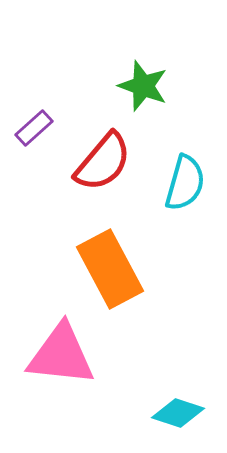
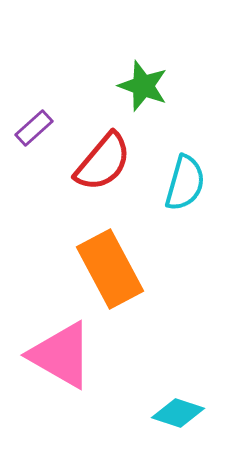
pink triangle: rotated 24 degrees clockwise
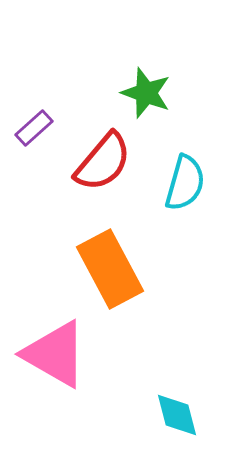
green star: moved 3 px right, 7 px down
pink triangle: moved 6 px left, 1 px up
cyan diamond: moved 1 px left, 2 px down; rotated 57 degrees clockwise
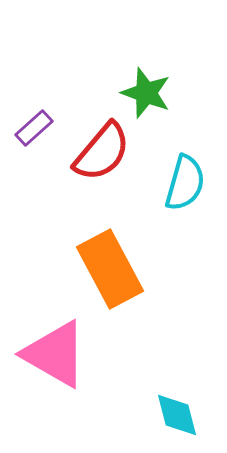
red semicircle: moved 1 px left, 10 px up
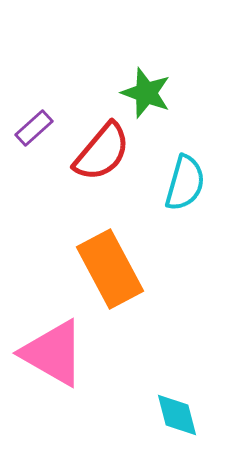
pink triangle: moved 2 px left, 1 px up
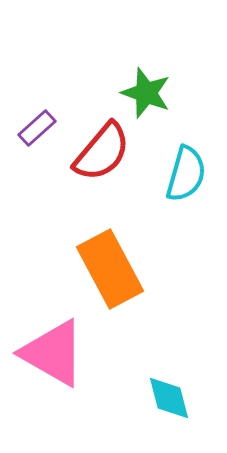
purple rectangle: moved 3 px right
cyan semicircle: moved 1 px right, 9 px up
cyan diamond: moved 8 px left, 17 px up
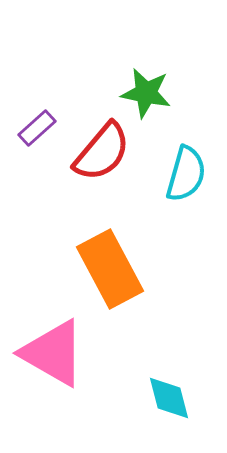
green star: rotated 9 degrees counterclockwise
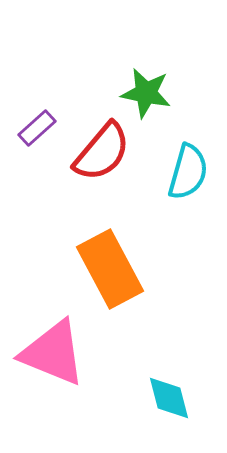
cyan semicircle: moved 2 px right, 2 px up
pink triangle: rotated 8 degrees counterclockwise
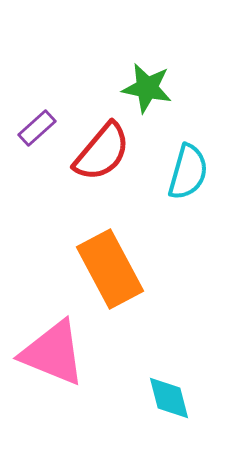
green star: moved 1 px right, 5 px up
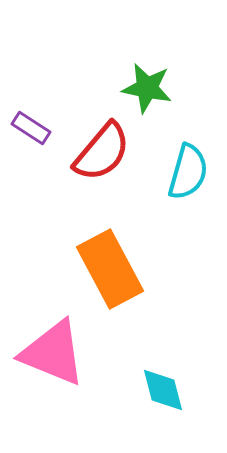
purple rectangle: moved 6 px left; rotated 75 degrees clockwise
cyan diamond: moved 6 px left, 8 px up
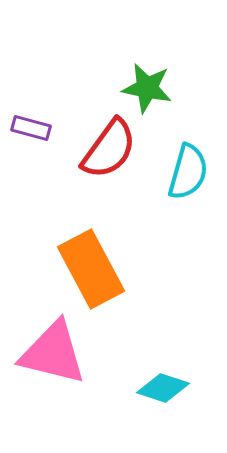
purple rectangle: rotated 18 degrees counterclockwise
red semicircle: moved 7 px right, 3 px up; rotated 4 degrees counterclockwise
orange rectangle: moved 19 px left
pink triangle: rotated 8 degrees counterclockwise
cyan diamond: moved 2 px up; rotated 57 degrees counterclockwise
